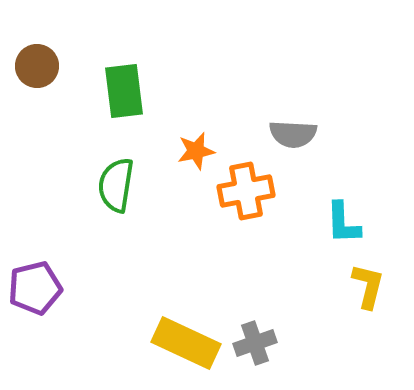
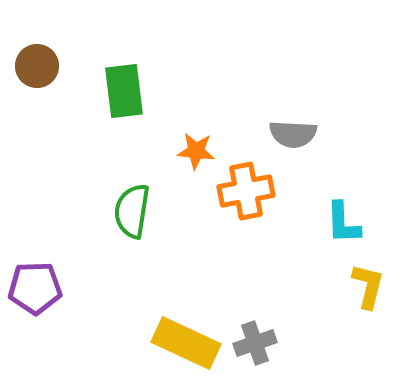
orange star: rotated 18 degrees clockwise
green semicircle: moved 16 px right, 26 px down
purple pentagon: rotated 12 degrees clockwise
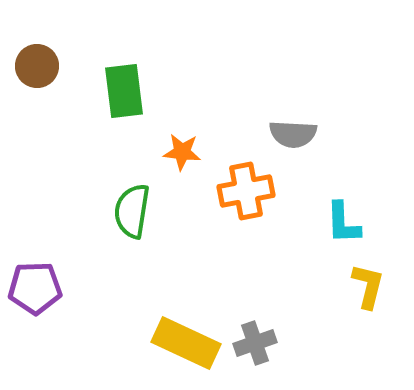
orange star: moved 14 px left, 1 px down
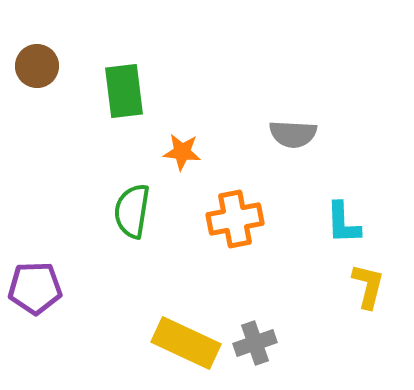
orange cross: moved 11 px left, 28 px down
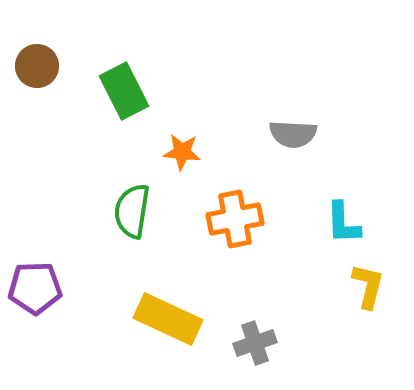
green rectangle: rotated 20 degrees counterclockwise
yellow rectangle: moved 18 px left, 24 px up
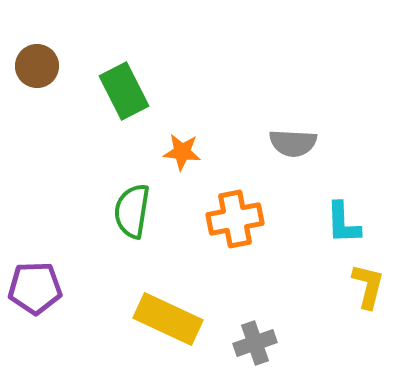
gray semicircle: moved 9 px down
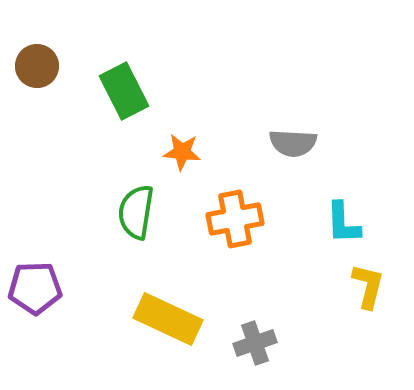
green semicircle: moved 4 px right, 1 px down
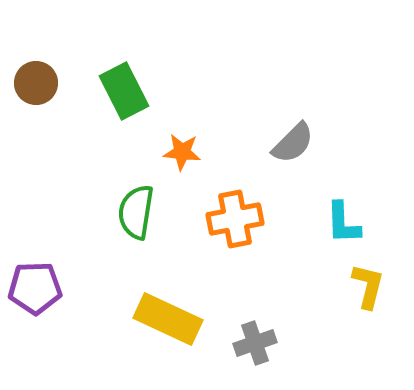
brown circle: moved 1 px left, 17 px down
gray semicircle: rotated 48 degrees counterclockwise
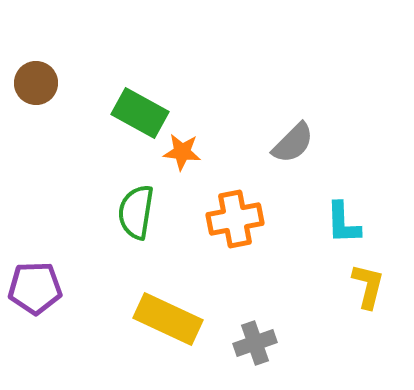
green rectangle: moved 16 px right, 22 px down; rotated 34 degrees counterclockwise
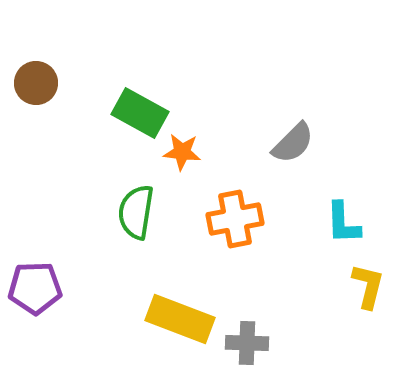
yellow rectangle: moved 12 px right; rotated 4 degrees counterclockwise
gray cross: moved 8 px left; rotated 21 degrees clockwise
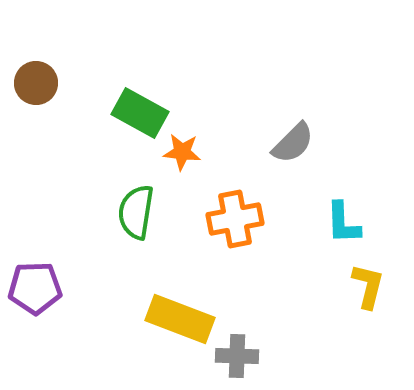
gray cross: moved 10 px left, 13 px down
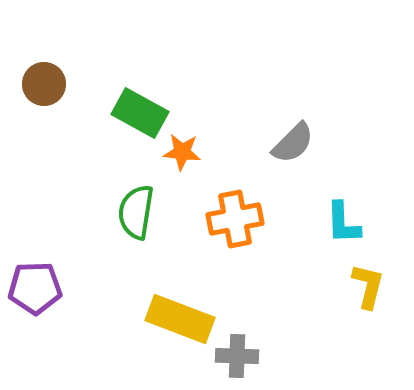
brown circle: moved 8 px right, 1 px down
